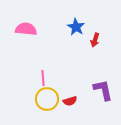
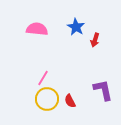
pink semicircle: moved 11 px right
pink line: rotated 35 degrees clockwise
red semicircle: rotated 80 degrees clockwise
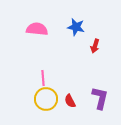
blue star: rotated 18 degrees counterclockwise
red arrow: moved 6 px down
pink line: rotated 35 degrees counterclockwise
purple L-shape: moved 3 px left, 8 px down; rotated 25 degrees clockwise
yellow circle: moved 1 px left
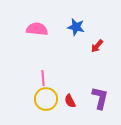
red arrow: moved 2 px right; rotated 24 degrees clockwise
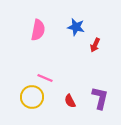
pink semicircle: moved 1 px right, 1 px down; rotated 95 degrees clockwise
red arrow: moved 2 px left, 1 px up; rotated 16 degrees counterclockwise
pink line: moved 2 px right; rotated 63 degrees counterclockwise
yellow circle: moved 14 px left, 2 px up
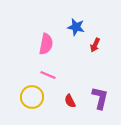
pink semicircle: moved 8 px right, 14 px down
pink line: moved 3 px right, 3 px up
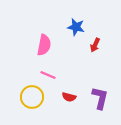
pink semicircle: moved 2 px left, 1 px down
red semicircle: moved 1 px left, 4 px up; rotated 48 degrees counterclockwise
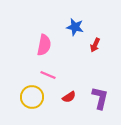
blue star: moved 1 px left
red semicircle: rotated 48 degrees counterclockwise
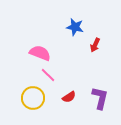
pink semicircle: moved 4 px left, 8 px down; rotated 80 degrees counterclockwise
pink line: rotated 21 degrees clockwise
yellow circle: moved 1 px right, 1 px down
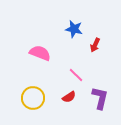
blue star: moved 1 px left, 2 px down
pink line: moved 28 px right
